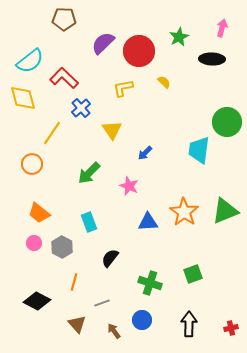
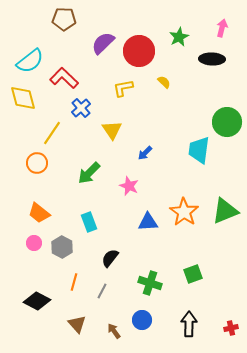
orange circle: moved 5 px right, 1 px up
gray line: moved 12 px up; rotated 42 degrees counterclockwise
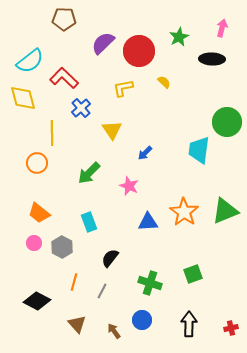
yellow line: rotated 35 degrees counterclockwise
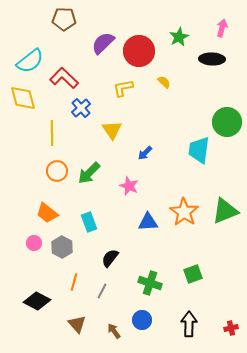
orange circle: moved 20 px right, 8 px down
orange trapezoid: moved 8 px right
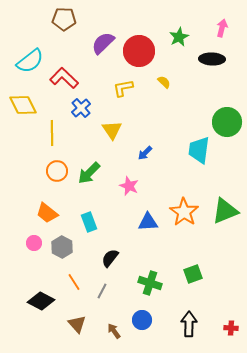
yellow diamond: moved 7 px down; rotated 12 degrees counterclockwise
orange line: rotated 48 degrees counterclockwise
black diamond: moved 4 px right
red cross: rotated 16 degrees clockwise
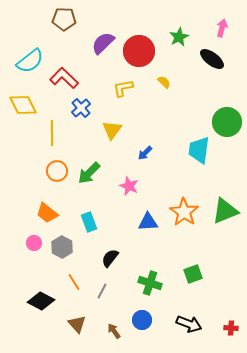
black ellipse: rotated 35 degrees clockwise
yellow triangle: rotated 10 degrees clockwise
black arrow: rotated 110 degrees clockwise
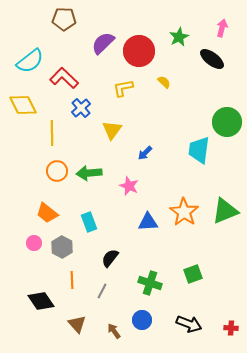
green arrow: rotated 40 degrees clockwise
orange line: moved 2 px left, 2 px up; rotated 30 degrees clockwise
black diamond: rotated 28 degrees clockwise
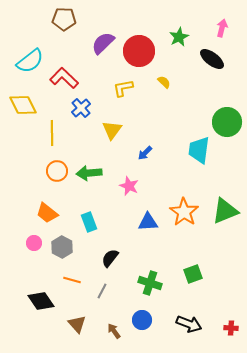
orange line: rotated 72 degrees counterclockwise
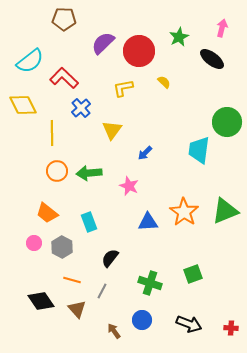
brown triangle: moved 15 px up
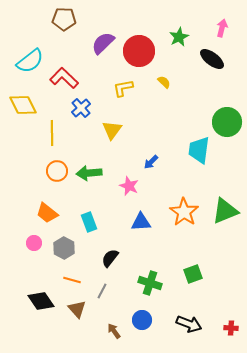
blue arrow: moved 6 px right, 9 px down
blue triangle: moved 7 px left
gray hexagon: moved 2 px right, 1 px down
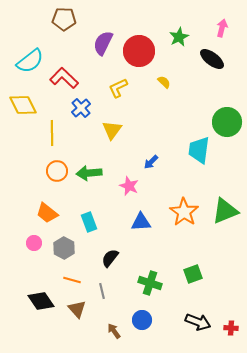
purple semicircle: rotated 20 degrees counterclockwise
yellow L-shape: moved 5 px left; rotated 15 degrees counterclockwise
gray line: rotated 42 degrees counterclockwise
black arrow: moved 9 px right, 2 px up
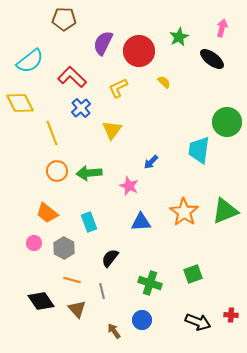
red L-shape: moved 8 px right, 1 px up
yellow diamond: moved 3 px left, 2 px up
yellow line: rotated 20 degrees counterclockwise
red cross: moved 13 px up
